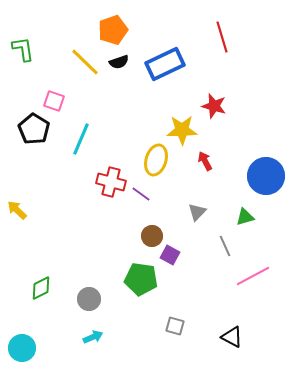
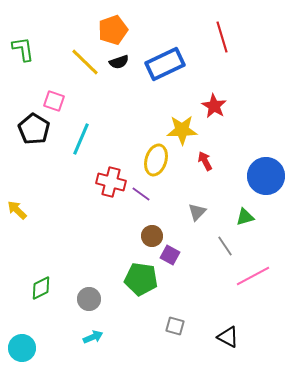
red star: rotated 15 degrees clockwise
gray line: rotated 10 degrees counterclockwise
black triangle: moved 4 px left
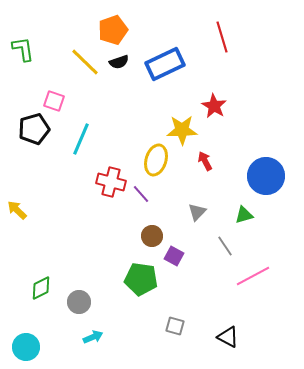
black pentagon: rotated 24 degrees clockwise
purple line: rotated 12 degrees clockwise
green triangle: moved 1 px left, 2 px up
purple square: moved 4 px right, 1 px down
gray circle: moved 10 px left, 3 px down
cyan circle: moved 4 px right, 1 px up
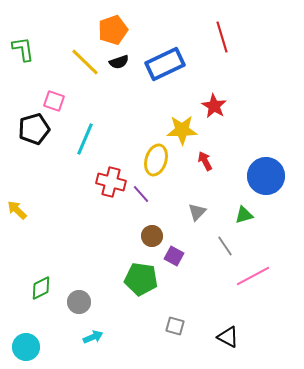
cyan line: moved 4 px right
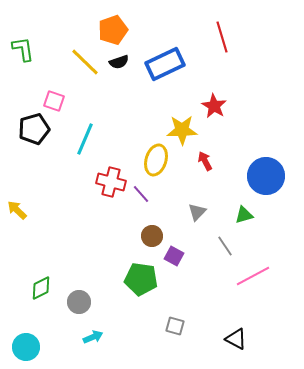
black triangle: moved 8 px right, 2 px down
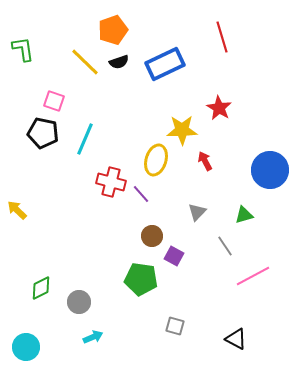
red star: moved 5 px right, 2 px down
black pentagon: moved 9 px right, 4 px down; rotated 28 degrees clockwise
blue circle: moved 4 px right, 6 px up
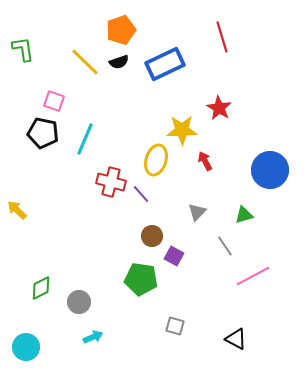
orange pentagon: moved 8 px right
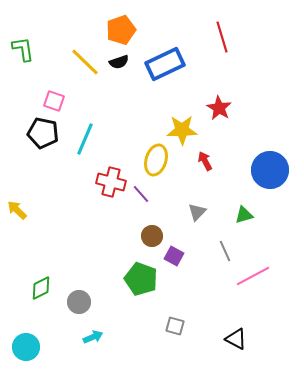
gray line: moved 5 px down; rotated 10 degrees clockwise
green pentagon: rotated 12 degrees clockwise
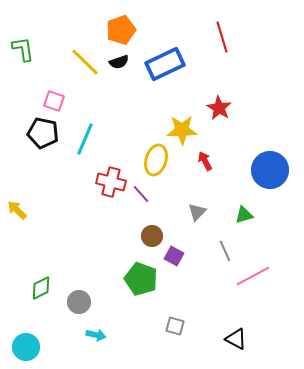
cyan arrow: moved 3 px right, 2 px up; rotated 36 degrees clockwise
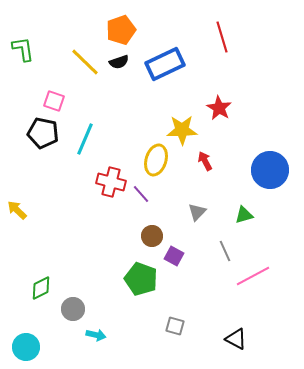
gray circle: moved 6 px left, 7 px down
